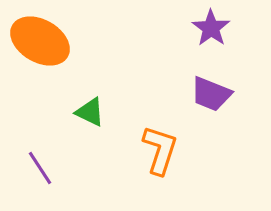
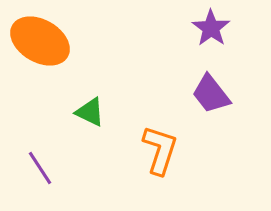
purple trapezoid: rotated 30 degrees clockwise
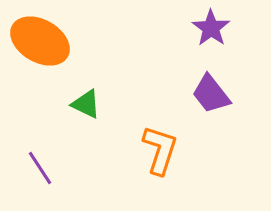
green triangle: moved 4 px left, 8 px up
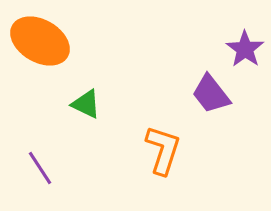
purple star: moved 34 px right, 21 px down
orange L-shape: moved 3 px right
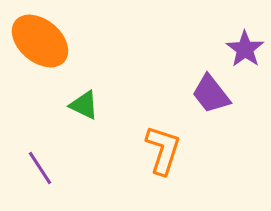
orange ellipse: rotated 10 degrees clockwise
green triangle: moved 2 px left, 1 px down
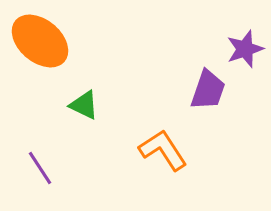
purple star: rotated 18 degrees clockwise
purple trapezoid: moved 3 px left, 4 px up; rotated 123 degrees counterclockwise
orange L-shape: rotated 51 degrees counterclockwise
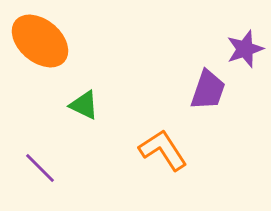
purple line: rotated 12 degrees counterclockwise
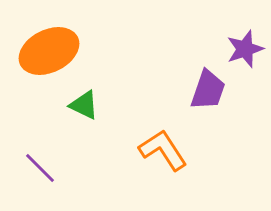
orange ellipse: moved 9 px right, 10 px down; rotated 66 degrees counterclockwise
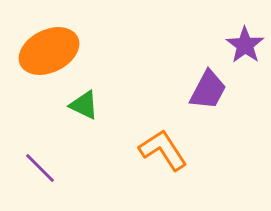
purple star: moved 4 px up; rotated 18 degrees counterclockwise
purple trapezoid: rotated 9 degrees clockwise
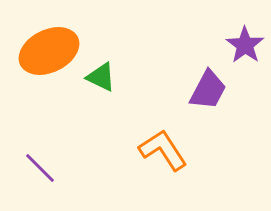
green triangle: moved 17 px right, 28 px up
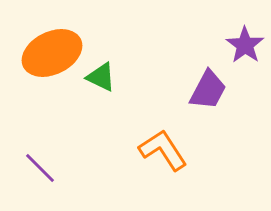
orange ellipse: moved 3 px right, 2 px down
